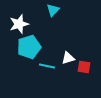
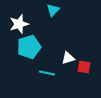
cyan line: moved 7 px down
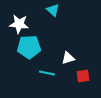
cyan triangle: rotated 32 degrees counterclockwise
white star: rotated 24 degrees clockwise
cyan pentagon: rotated 15 degrees clockwise
red square: moved 1 px left, 9 px down; rotated 16 degrees counterclockwise
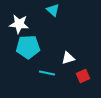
cyan pentagon: moved 1 px left
red square: rotated 16 degrees counterclockwise
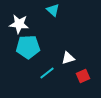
cyan line: rotated 49 degrees counterclockwise
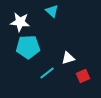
cyan triangle: moved 1 px left, 1 px down
white star: moved 1 px right, 2 px up
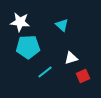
cyan triangle: moved 10 px right, 14 px down
white triangle: moved 3 px right
cyan line: moved 2 px left, 1 px up
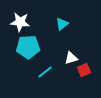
cyan triangle: moved 1 px up; rotated 40 degrees clockwise
red square: moved 1 px right, 6 px up
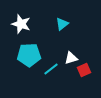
white star: moved 1 px right, 2 px down; rotated 12 degrees clockwise
cyan pentagon: moved 1 px right, 8 px down
cyan line: moved 6 px right, 3 px up
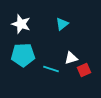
cyan pentagon: moved 6 px left
cyan line: rotated 56 degrees clockwise
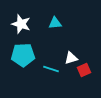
cyan triangle: moved 7 px left, 1 px up; rotated 32 degrees clockwise
